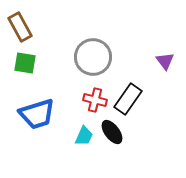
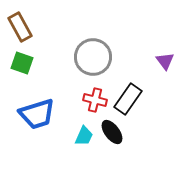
green square: moved 3 px left; rotated 10 degrees clockwise
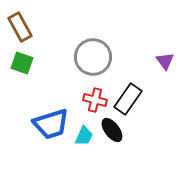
blue trapezoid: moved 14 px right, 10 px down
black ellipse: moved 2 px up
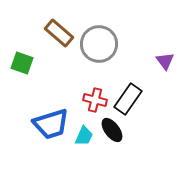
brown rectangle: moved 39 px right, 6 px down; rotated 20 degrees counterclockwise
gray circle: moved 6 px right, 13 px up
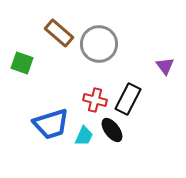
purple triangle: moved 5 px down
black rectangle: rotated 8 degrees counterclockwise
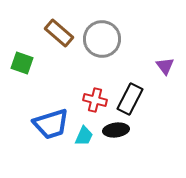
gray circle: moved 3 px right, 5 px up
black rectangle: moved 2 px right
black ellipse: moved 4 px right; rotated 60 degrees counterclockwise
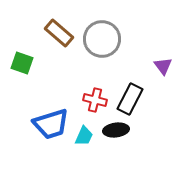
purple triangle: moved 2 px left
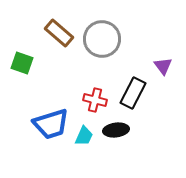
black rectangle: moved 3 px right, 6 px up
